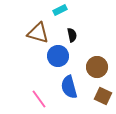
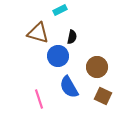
black semicircle: moved 2 px down; rotated 24 degrees clockwise
blue semicircle: rotated 15 degrees counterclockwise
pink line: rotated 18 degrees clockwise
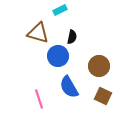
brown circle: moved 2 px right, 1 px up
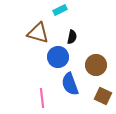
blue circle: moved 1 px down
brown circle: moved 3 px left, 1 px up
blue semicircle: moved 1 px right, 3 px up; rotated 10 degrees clockwise
pink line: moved 3 px right, 1 px up; rotated 12 degrees clockwise
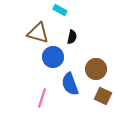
cyan rectangle: rotated 56 degrees clockwise
blue circle: moved 5 px left
brown circle: moved 4 px down
pink line: rotated 24 degrees clockwise
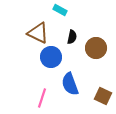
brown triangle: rotated 10 degrees clockwise
blue circle: moved 2 px left
brown circle: moved 21 px up
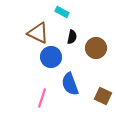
cyan rectangle: moved 2 px right, 2 px down
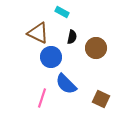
blue semicircle: moved 4 px left; rotated 25 degrees counterclockwise
brown square: moved 2 px left, 3 px down
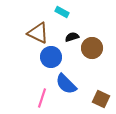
black semicircle: rotated 120 degrees counterclockwise
brown circle: moved 4 px left
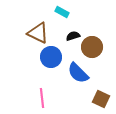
black semicircle: moved 1 px right, 1 px up
brown circle: moved 1 px up
blue semicircle: moved 12 px right, 11 px up
pink line: rotated 24 degrees counterclockwise
